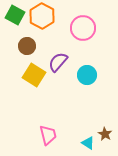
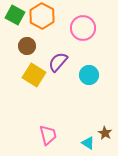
cyan circle: moved 2 px right
brown star: moved 1 px up
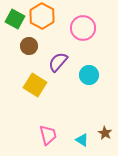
green square: moved 4 px down
brown circle: moved 2 px right
yellow square: moved 1 px right, 10 px down
cyan triangle: moved 6 px left, 3 px up
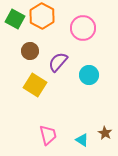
brown circle: moved 1 px right, 5 px down
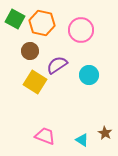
orange hexagon: moved 7 px down; rotated 15 degrees counterclockwise
pink circle: moved 2 px left, 2 px down
purple semicircle: moved 1 px left, 3 px down; rotated 15 degrees clockwise
yellow square: moved 3 px up
pink trapezoid: moved 3 px left, 1 px down; rotated 55 degrees counterclockwise
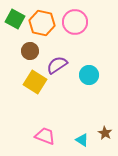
pink circle: moved 6 px left, 8 px up
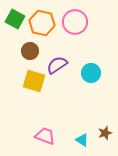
cyan circle: moved 2 px right, 2 px up
yellow square: moved 1 px left, 1 px up; rotated 15 degrees counterclockwise
brown star: rotated 24 degrees clockwise
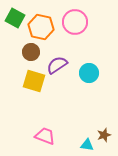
green square: moved 1 px up
orange hexagon: moved 1 px left, 4 px down
brown circle: moved 1 px right, 1 px down
cyan circle: moved 2 px left
brown star: moved 1 px left, 2 px down
cyan triangle: moved 5 px right, 5 px down; rotated 24 degrees counterclockwise
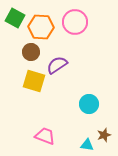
orange hexagon: rotated 10 degrees counterclockwise
cyan circle: moved 31 px down
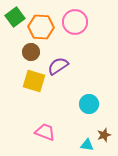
green square: moved 1 px up; rotated 24 degrees clockwise
purple semicircle: moved 1 px right, 1 px down
pink trapezoid: moved 4 px up
